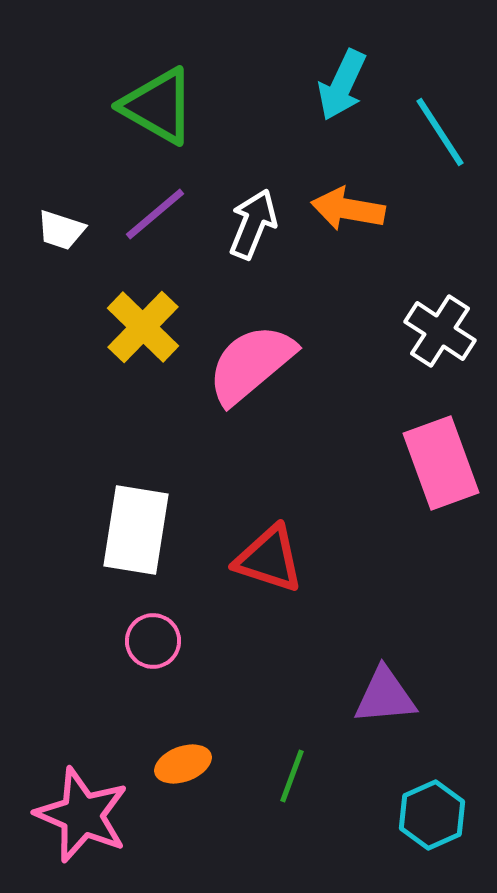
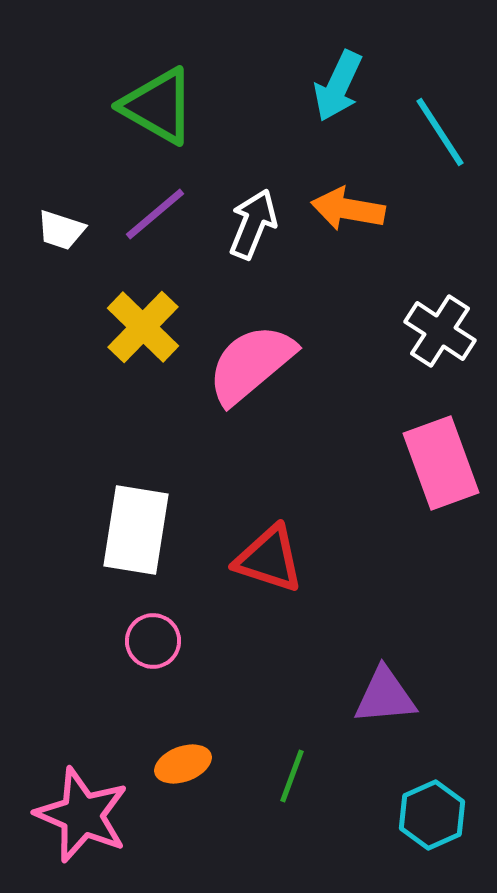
cyan arrow: moved 4 px left, 1 px down
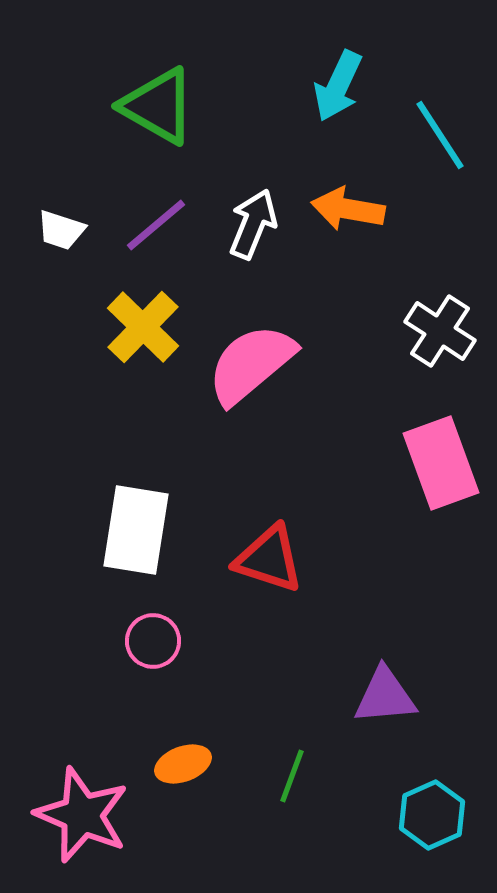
cyan line: moved 3 px down
purple line: moved 1 px right, 11 px down
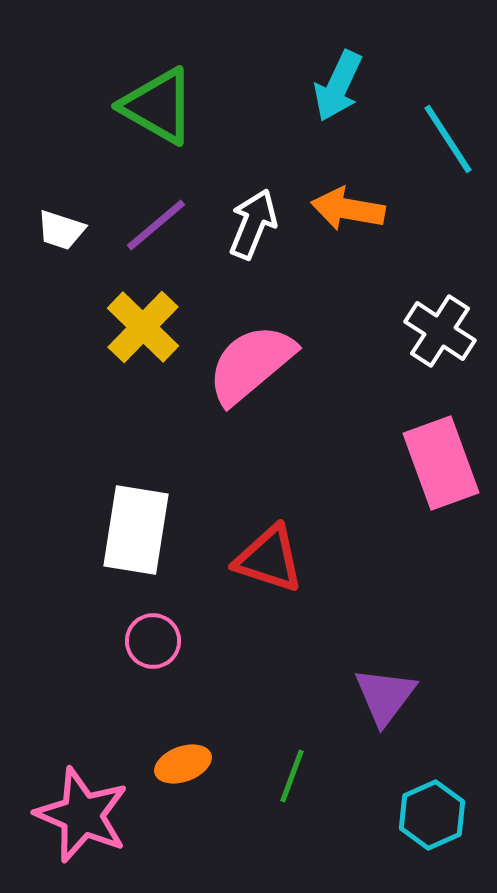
cyan line: moved 8 px right, 4 px down
purple triangle: rotated 48 degrees counterclockwise
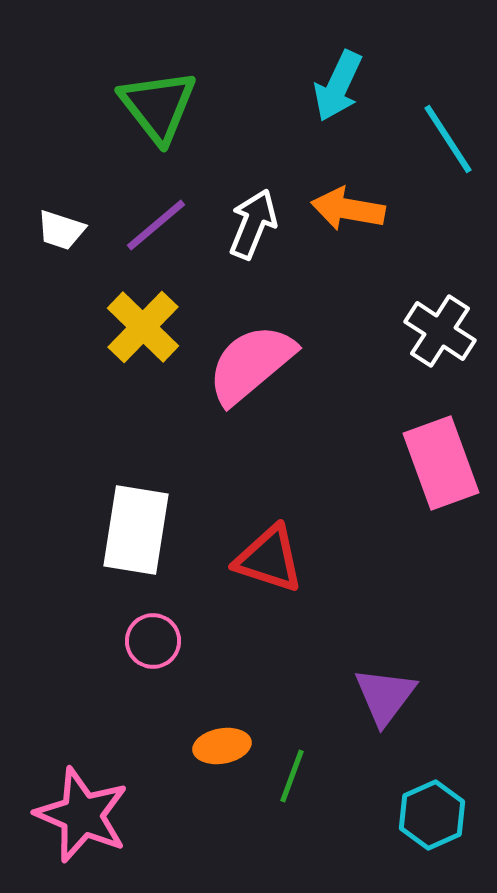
green triangle: rotated 22 degrees clockwise
orange ellipse: moved 39 px right, 18 px up; rotated 10 degrees clockwise
